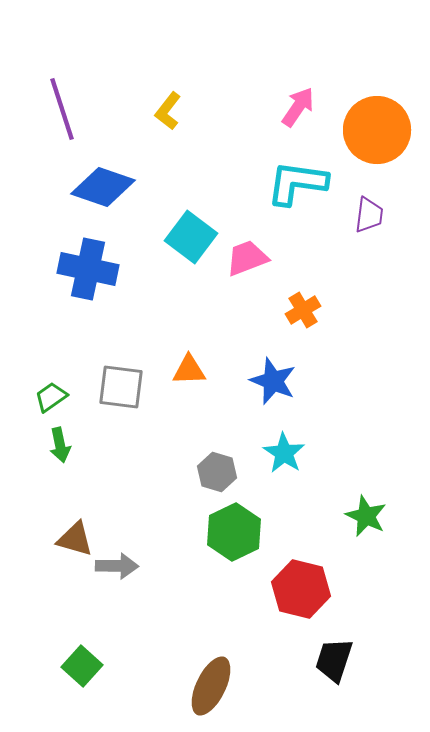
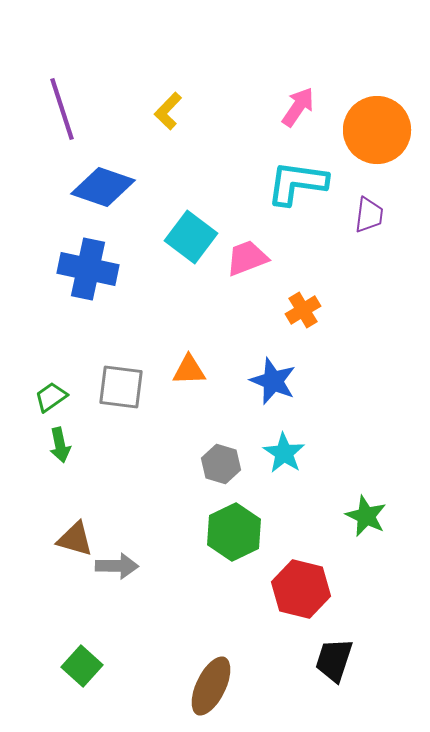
yellow L-shape: rotated 6 degrees clockwise
gray hexagon: moved 4 px right, 8 px up
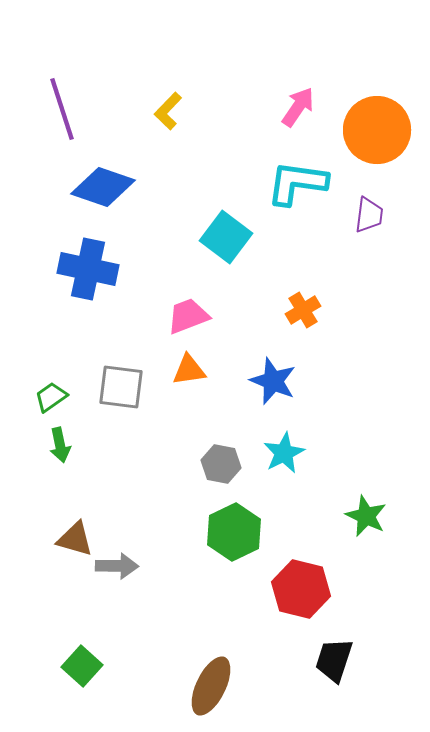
cyan square: moved 35 px right
pink trapezoid: moved 59 px left, 58 px down
orange triangle: rotated 6 degrees counterclockwise
cyan star: rotated 12 degrees clockwise
gray hexagon: rotated 6 degrees counterclockwise
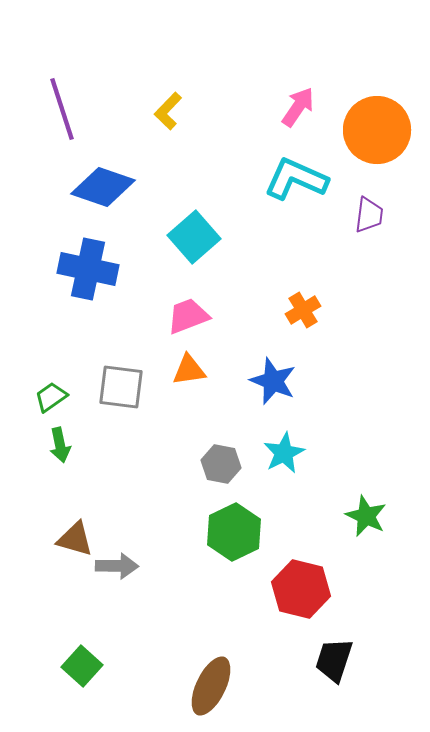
cyan L-shape: moved 1 px left, 4 px up; rotated 16 degrees clockwise
cyan square: moved 32 px left; rotated 12 degrees clockwise
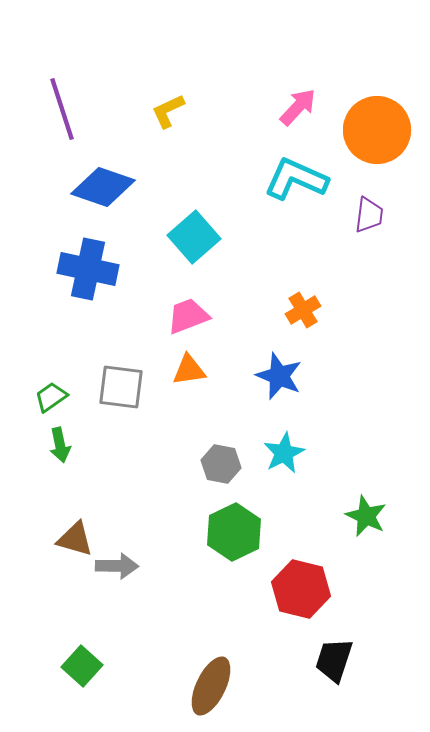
pink arrow: rotated 9 degrees clockwise
yellow L-shape: rotated 21 degrees clockwise
blue star: moved 6 px right, 5 px up
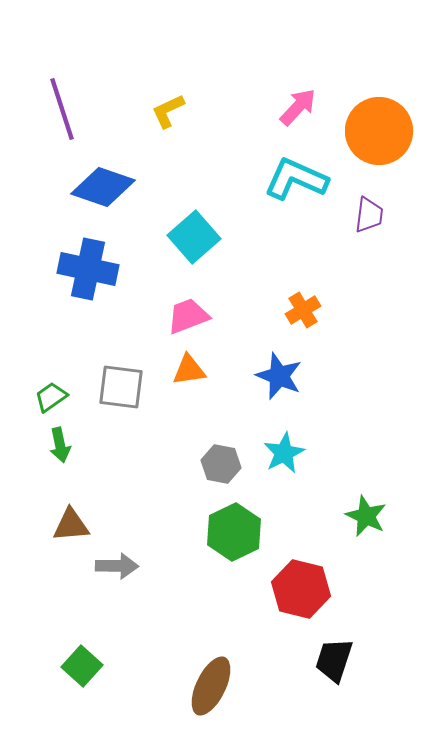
orange circle: moved 2 px right, 1 px down
brown triangle: moved 4 px left, 14 px up; rotated 21 degrees counterclockwise
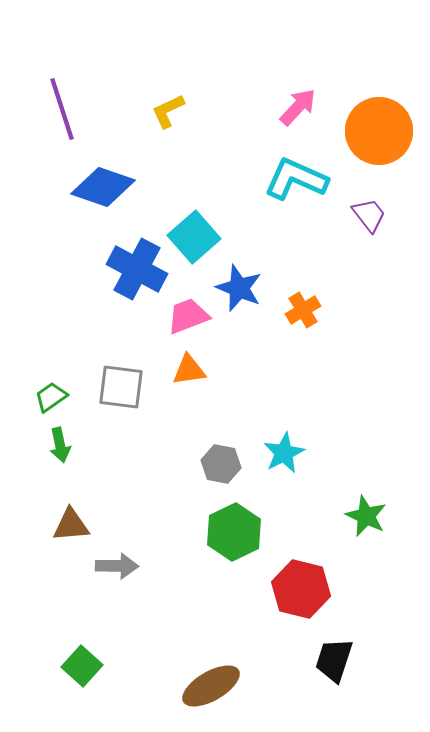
purple trapezoid: rotated 45 degrees counterclockwise
blue cross: moved 49 px right; rotated 16 degrees clockwise
blue star: moved 40 px left, 88 px up
brown ellipse: rotated 34 degrees clockwise
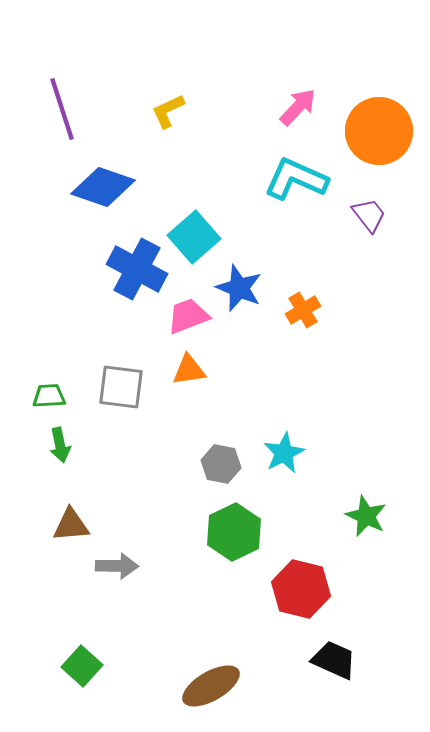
green trapezoid: moved 2 px left, 1 px up; rotated 32 degrees clockwise
black trapezoid: rotated 96 degrees clockwise
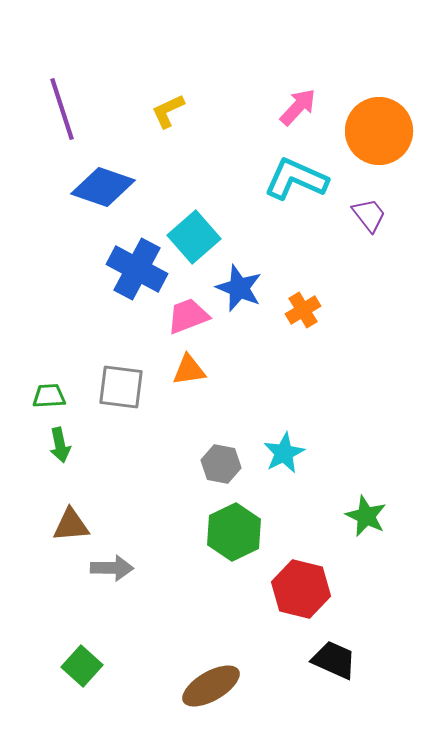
gray arrow: moved 5 px left, 2 px down
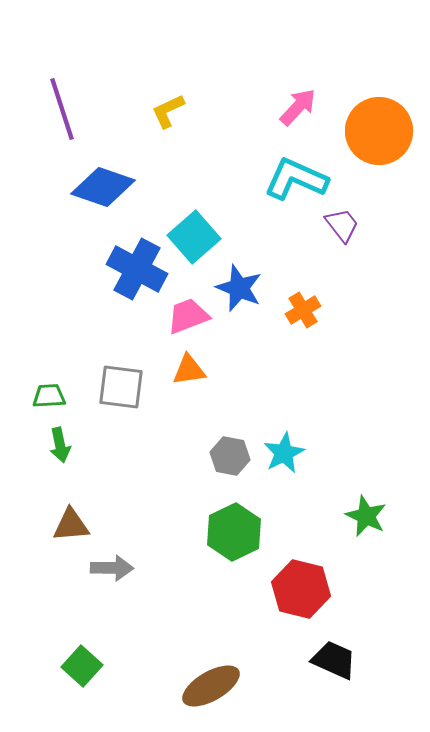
purple trapezoid: moved 27 px left, 10 px down
gray hexagon: moved 9 px right, 8 px up
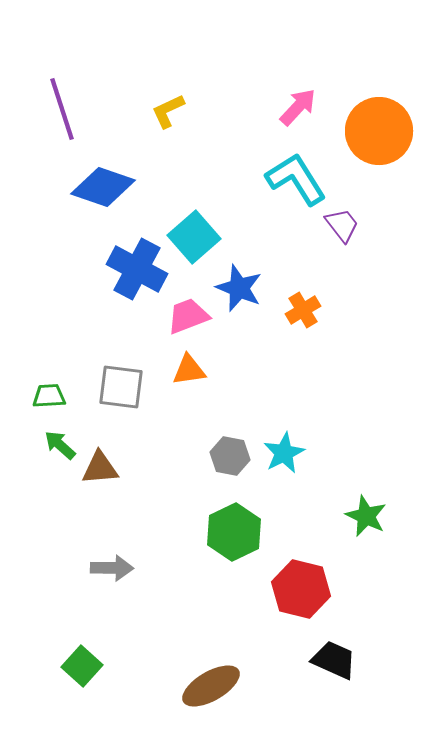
cyan L-shape: rotated 34 degrees clockwise
green arrow: rotated 144 degrees clockwise
brown triangle: moved 29 px right, 57 px up
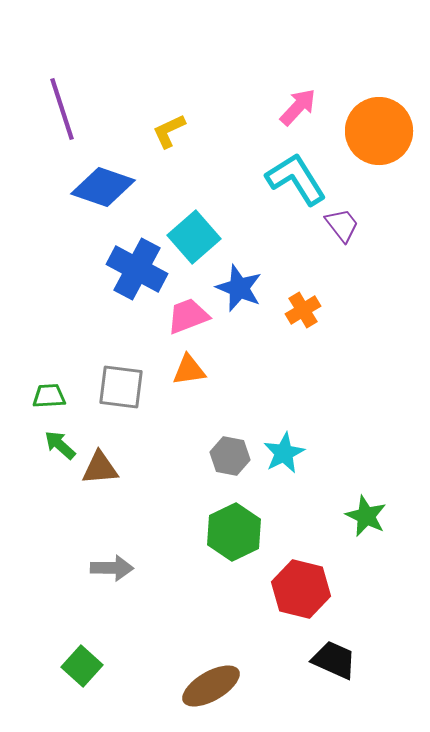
yellow L-shape: moved 1 px right, 20 px down
